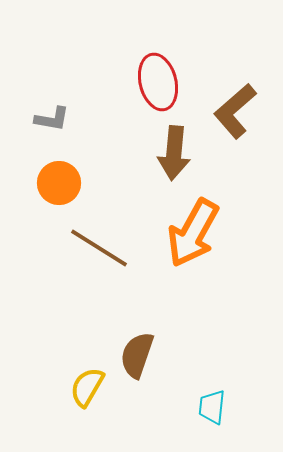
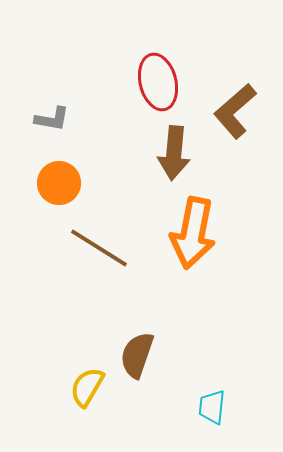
orange arrow: rotated 18 degrees counterclockwise
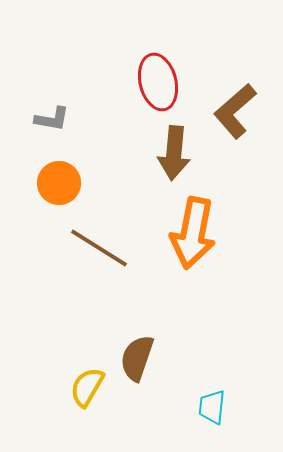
brown semicircle: moved 3 px down
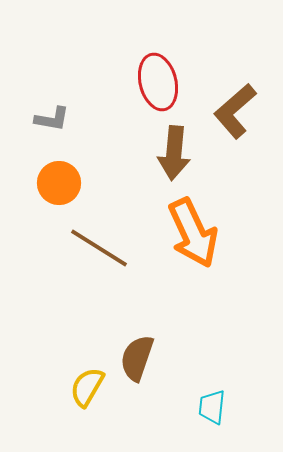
orange arrow: rotated 36 degrees counterclockwise
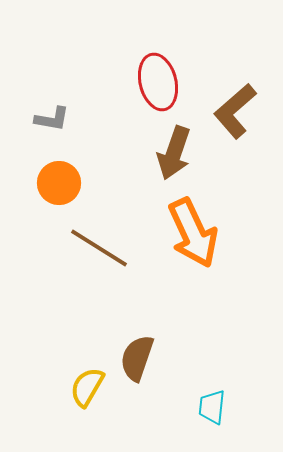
brown arrow: rotated 14 degrees clockwise
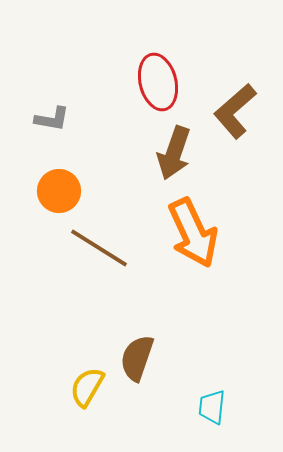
orange circle: moved 8 px down
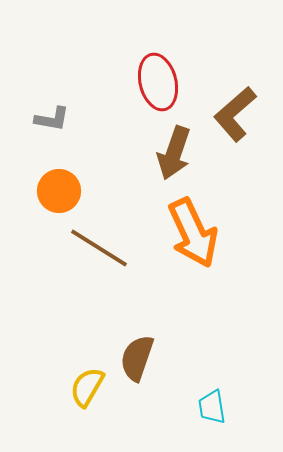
brown L-shape: moved 3 px down
cyan trapezoid: rotated 15 degrees counterclockwise
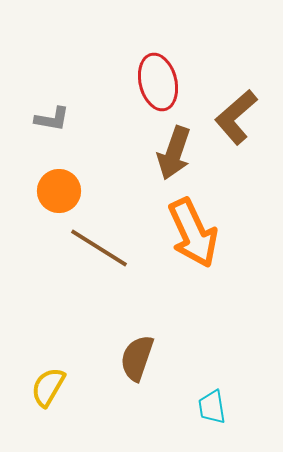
brown L-shape: moved 1 px right, 3 px down
yellow semicircle: moved 39 px left
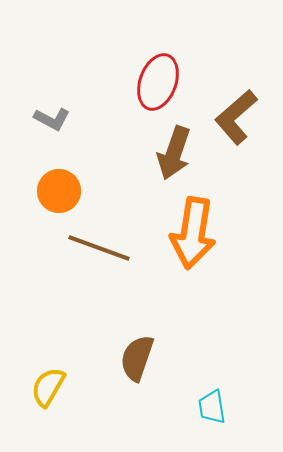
red ellipse: rotated 34 degrees clockwise
gray L-shape: rotated 18 degrees clockwise
orange arrow: rotated 34 degrees clockwise
brown line: rotated 12 degrees counterclockwise
